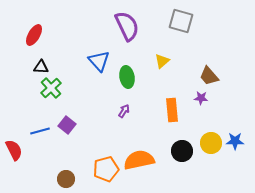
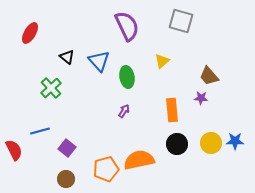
red ellipse: moved 4 px left, 2 px up
black triangle: moved 26 px right, 10 px up; rotated 35 degrees clockwise
purple square: moved 23 px down
black circle: moved 5 px left, 7 px up
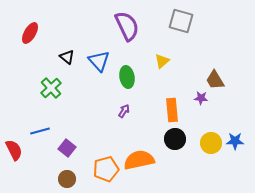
brown trapezoid: moved 6 px right, 4 px down; rotated 10 degrees clockwise
black circle: moved 2 px left, 5 px up
brown circle: moved 1 px right
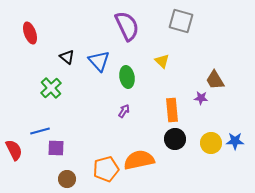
red ellipse: rotated 50 degrees counterclockwise
yellow triangle: rotated 35 degrees counterclockwise
purple square: moved 11 px left; rotated 36 degrees counterclockwise
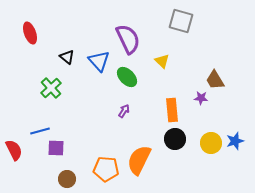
purple semicircle: moved 1 px right, 13 px down
green ellipse: rotated 35 degrees counterclockwise
blue star: rotated 18 degrees counterclockwise
orange semicircle: rotated 52 degrees counterclockwise
orange pentagon: rotated 20 degrees clockwise
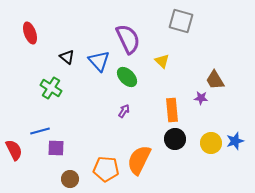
green cross: rotated 15 degrees counterclockwise
brown circle: moved 3 px right
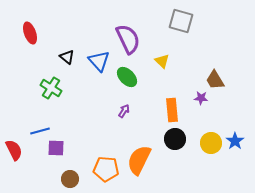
blue star: rotated 18 degrees counterclockwise
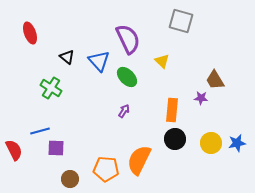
orange rectangle: rotated 10 degrees clockwise
blue star: moved 2 px right, 2 px down; rotated 24 degrees clockwise
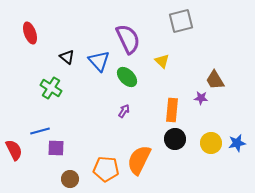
gray square: rotated 30 degrees counterclockwise
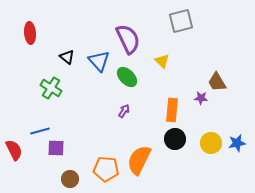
red ellipse: rotated 15 degrees clockwise
brown trapezoid: moved 2 px right, 2 px down
